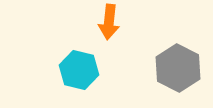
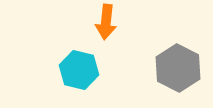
orange arrow: moved 3 px left
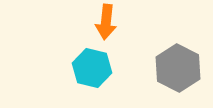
cyan hexagon: moved 13 px right, 2 px up
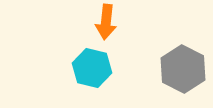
gray hexagon: moved 5 px right, 1 px down
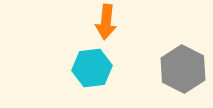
cyan hexagon: rotated 21 degrees counterclockwise
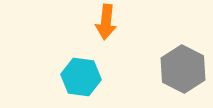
cyan hexagon: moved 11 px left, 9 px down; rotated 15 degrees clockwise
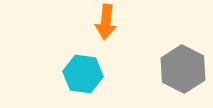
cyan hexagon: moved 2 px right, 3 px up
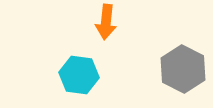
cyan hexagon: moved 4 px left, 1 px down
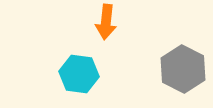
cyan hexagon: moved 1 px up
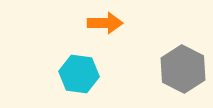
orange arrow: moved 1 px left, 1 px down; rotated 96 degrees counterclockwise
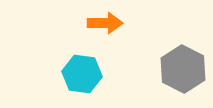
cyan hexagon: moved 3 px right
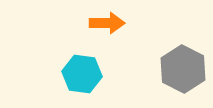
orange arrow: moved 2 px right
